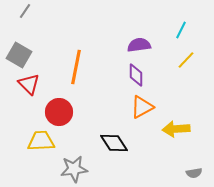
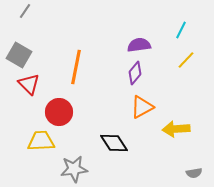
purple diamond: moved 1 px left, 2 px up; rotated 40 degrees clockwise
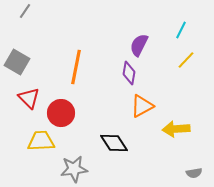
purple semicircle: rotated 55 degrees counterclockwise
gray square: moved 2 px left, 7 px down
purple diamond: moved 6 px left; rotated 30 degrees counterclockwise
red triangle: moved 14 px down
orange triangle: moved 1 px up
red circle: moved 2 px right, 1 px down
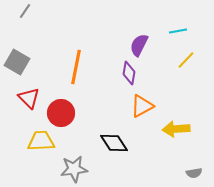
cyan line: moved 3 px left, 1 px down; rotated 54 degrees clockwise
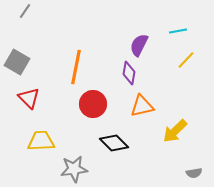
orange triangle: rotated 15 degrees clockwise
red circle: moved 32 px right, 9 px up
yellow arrow: moved 1 px left, 2 px down; rotated 40 degrees counterclockwise
black diamond: rotated 12 degrees counterclockwise
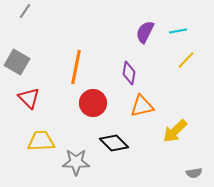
purple semicircle: moved 6 px right, 13 px up
red circle: moved 1 px up
gray star: moved 2 px right, 7 px up; rotated 8 degrees clockwise
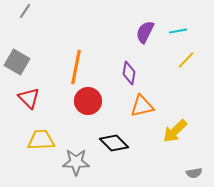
red circle: moved 5 px left, 2 px up
yellow trapezoid: moved 1 px up
